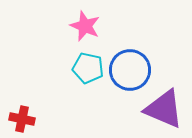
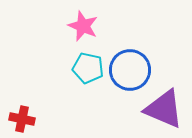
pink star: moved 2 px left
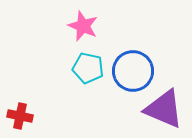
blue circle: moved 3 px right, 1 px down
red cross: moved 2 px left, 3 px up
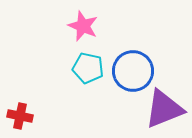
purple triangle: rotated 45 degrees counterclockwise
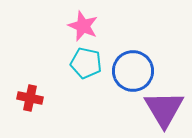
cyan pentagon: moved 2 px left, 5 px up
purple triangle: rotated 39 degrees counterclockwise
red cross: moved 10 px right, 18 px up
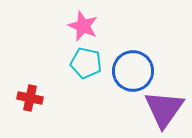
purple triangle: rotated 6 degrees clockwise
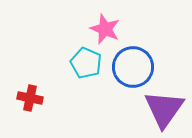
pink star: moved 22 px right, 3 px down
cyan pentagon: rotated 12 degrees clockwise
blue circle: moved 4 px up
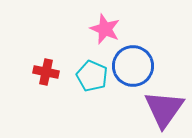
cyan pentagon: moved 6 px right, 13 px down
blue circle: moved 1 px up
red cross: moved 16 px right, 26 px up
